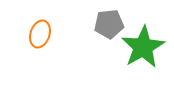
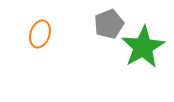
gray pentagon: rotated 16 degrees counterclockwise
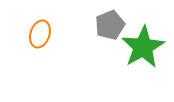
gray pentagon: moved 1 px right, 1 px down
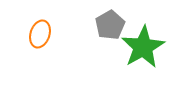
gray pentagon: rotated 8 degrees counterclockwise
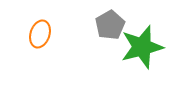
green star: moved 1 px left; rotated 15 degrees clockwise
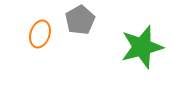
gray pentagon: moved 30 px left, 5 px up
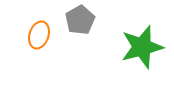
orange ellipse: moved 1 px left, 1 px down
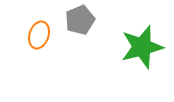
gray pentagon: rotated 8 degrees clockwise
